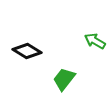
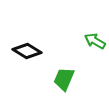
green trapezoid: rotated 15 degrees counterclockwise
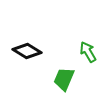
green arrow: moved 7 px left, 11 px down; rotated 30 degrees clockwise
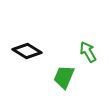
green trapezoid: moved 2 px up
